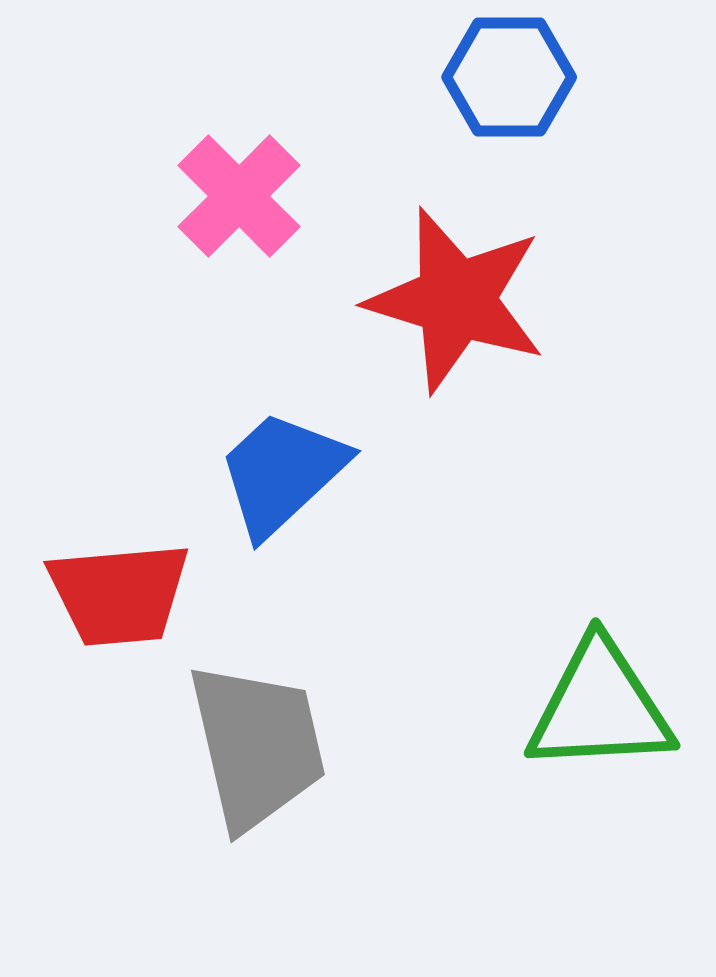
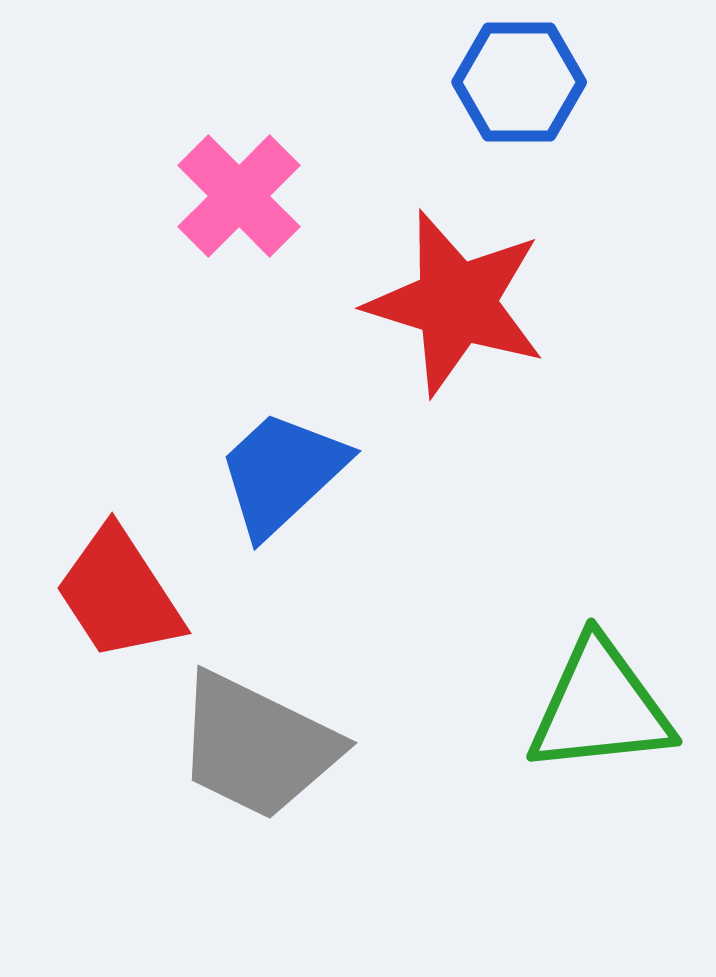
blue hexagon: moved 10 px right, 5 px down
red star: moved 3 px down
red trapezoid: rotated 62 degrees clockwise
green triangle: rotated 3 degrees counterclockwise
gray trapezoid: rotated 129 degrees clockwise
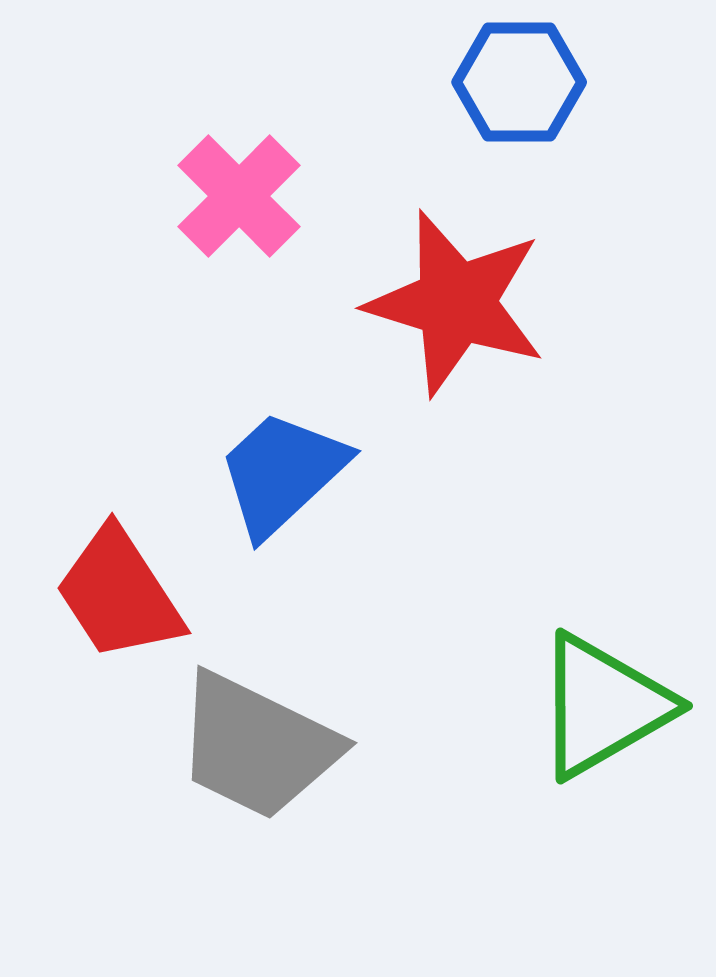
green triangle: moved 3 px right, 1 px up; rotated 24 degrees counterclockwise
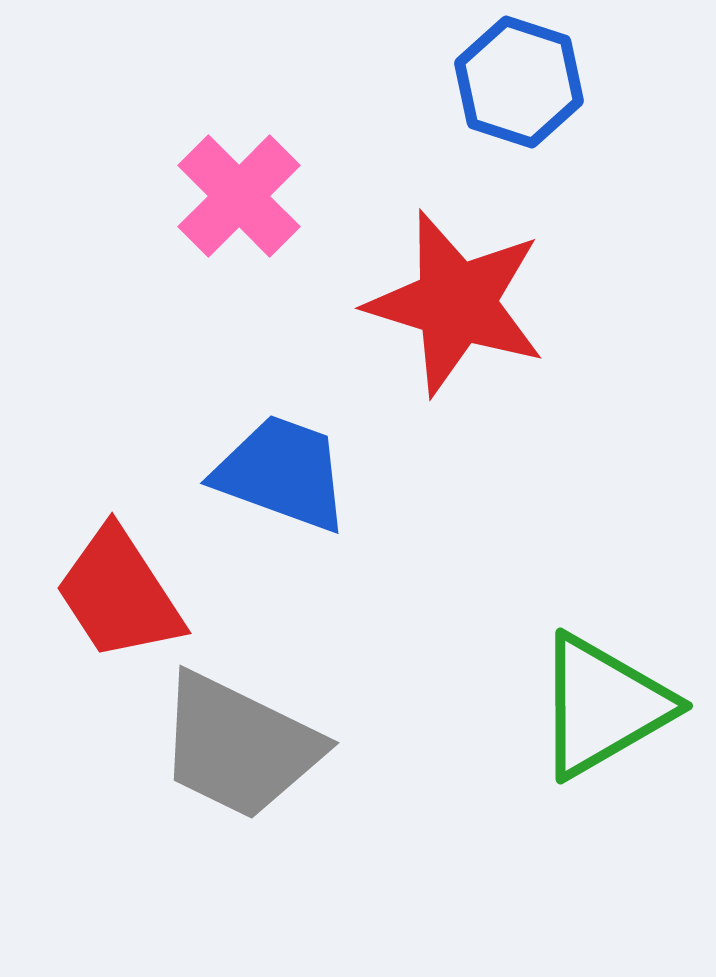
blue hexagon: rotated 18 degrees clockwise
blue trapezoid: rotated 63 degrees clockwise
gray trapezoid: moved 18 px left
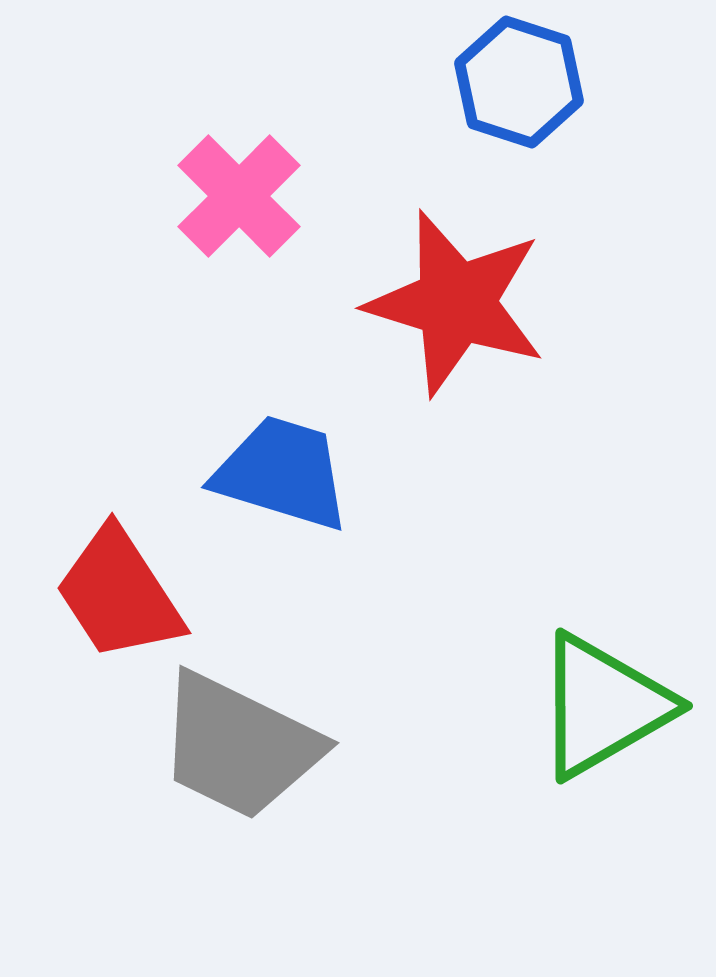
blue trapezoid: rotated 3 degrees counterclockwise
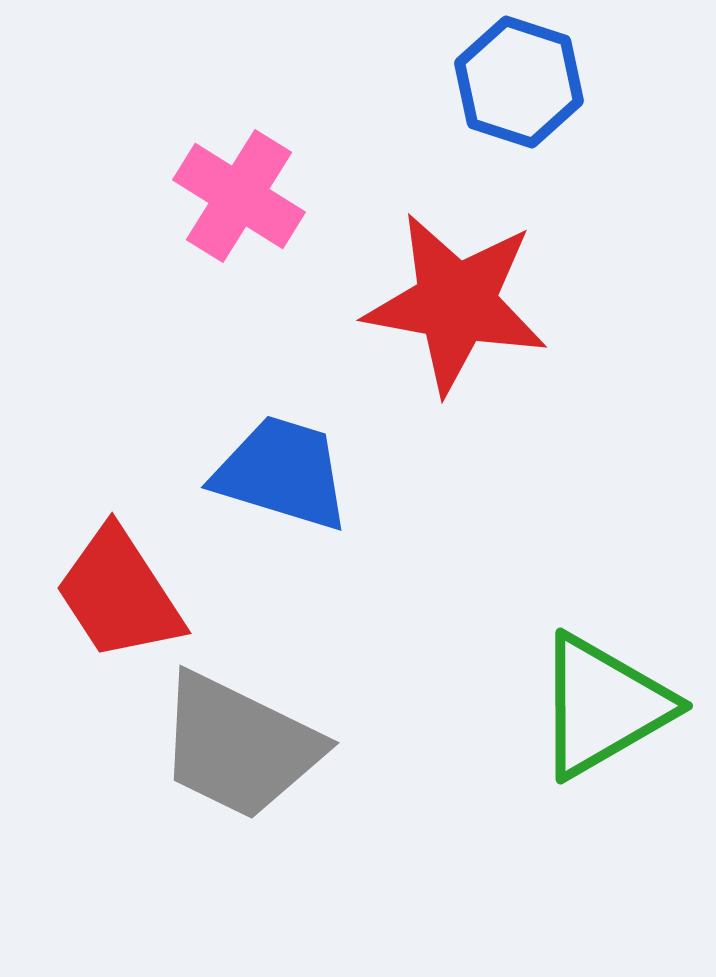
pink cross: rotated 13 degrees counterclockwise
red star: rotated 7 degrees counterclockwise
